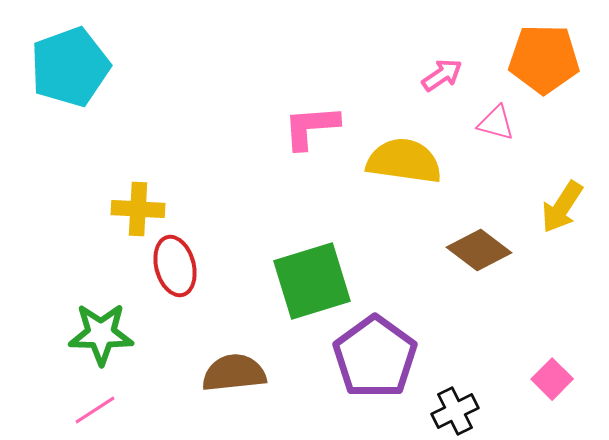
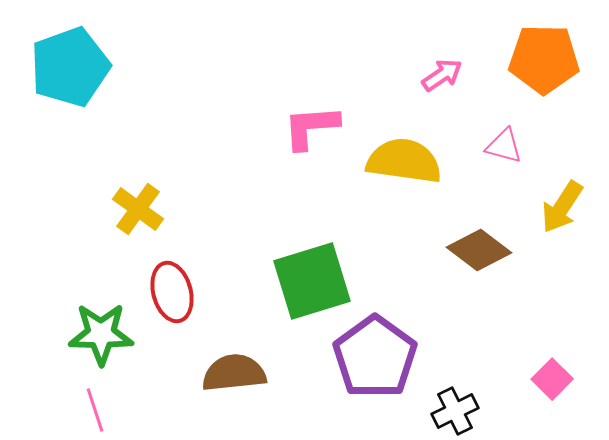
pink triangle: moved 8 px right, 23 px down
yellow cross: rotated 33 degrees clockwise
red ellipse: moved 3 px left, 26 px down
pink line: rotated 75 degrees counterclockwise
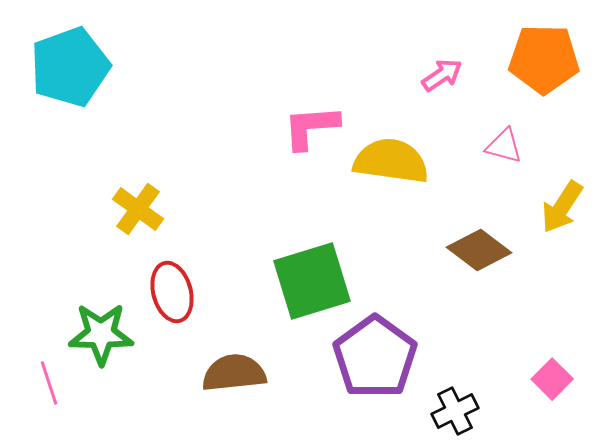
yellow semicircle: moved 13 px left
pink line: moved 46 px left, 27 px up
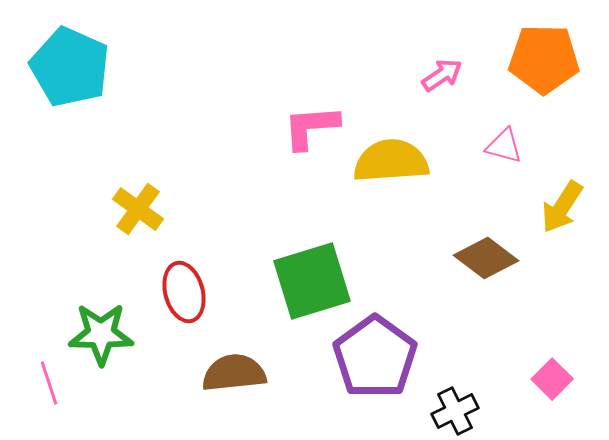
cyan pentagon: rotated 28 degrees counterclockwise
yellow semicircle: rotated 12 degrees counterclockwise
brown diamond: moved 7 px right, 8 px down
red ellipse: moved 12 px right
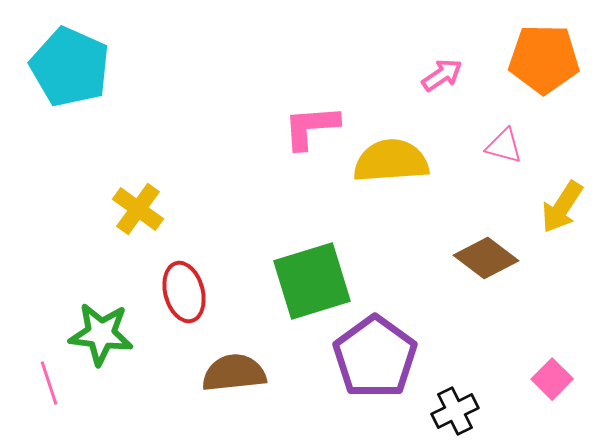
green star: rotated 6 degrees clockwise
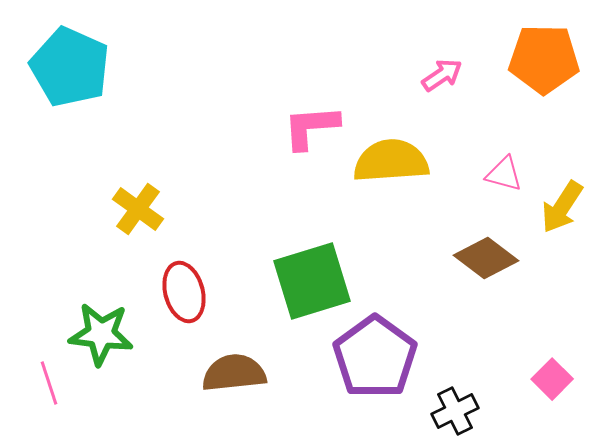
pink triangle: moved 28 px down
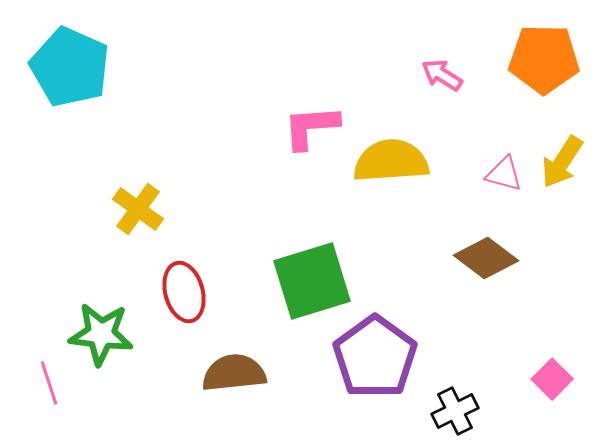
pink arrow: rotated 114 degrees counterclockwise
yellow arrow: moved 45 px up
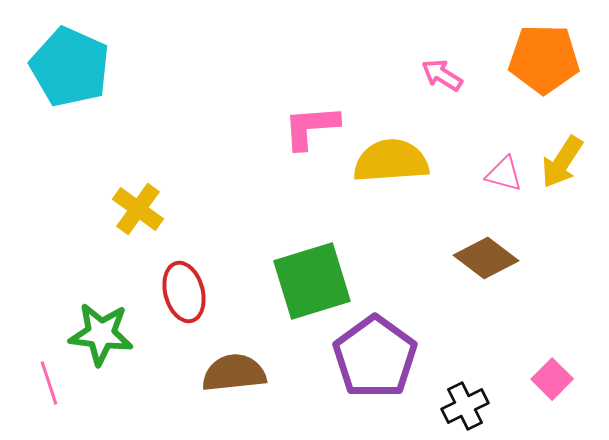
black cross: moved 10 px right, 5 px up
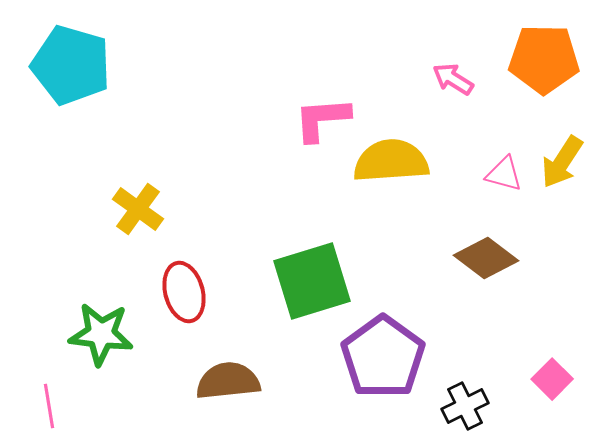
cyan pentagon: moved 1 px right, 2 px up; rotated 8 degrees counterclockwise
pink arrow: moved 11 px right, 4 px down
pink L-shape: moved 11 px right, 8 px up
purple pentagon: moved 8 px right
brown semicircle: moved 6 px left, 8 px down
pink line: moved 23 px down; rotated 9 degrees clockwise
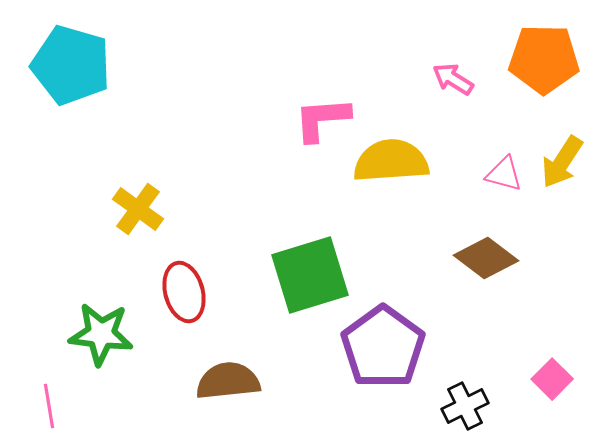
green square: moved 2 px left, 6 px up
purple pentagon: moved 10 px up
